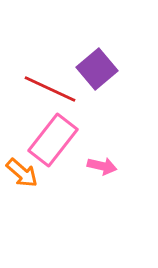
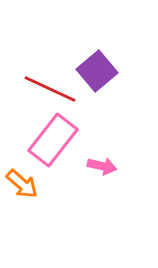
purple square: moved 2 px down
orange arrow: moved 11 px down
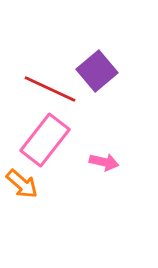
pink rectangle: moved 8 px left
pink arrow: moved 2 px right, 4 px up
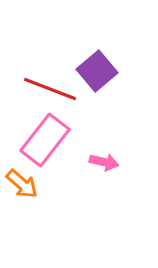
red line: rotated 4 degrees counterclockwise
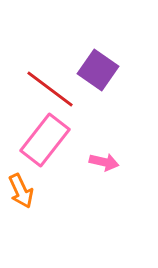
purple square: moved 1 px right, 1 px up; rotated 15 degrees counterclockwise
red line: rotated 16 degrees clockwise
orange arrow: moved 1 px left, 7 px down; rotated 24 degrees clockwise
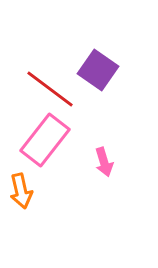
pink arrow: rotated 60 degrees clockwise
orange arrow: rotated 12 degrees clockwise
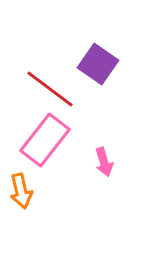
purple square: moved 6 px up
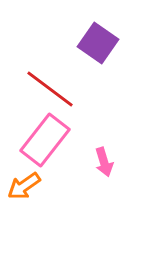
purple square: moved 21 px up
orange arrow: moved 3 px right, 5 px up; rotated 68 degrees clockwise
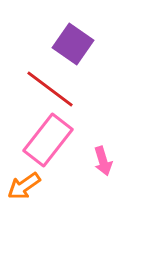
purple square: moved 25 px left, 1 px down
pink rectangle: moved 3 px right
pink arrow: moved 1 px left, 1 px up
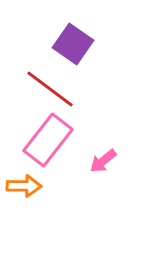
pink arrow: rotated 68 degrees clockwise
orange arrow: rotated 144 degrees counterclockwise
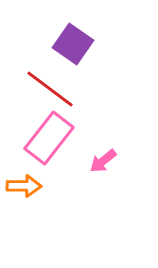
pink rectangle: moved 1 px right, 2 px up
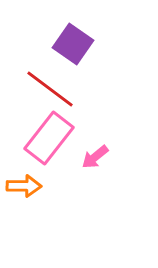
pink arrow: moved 8 px left, 4 px up
